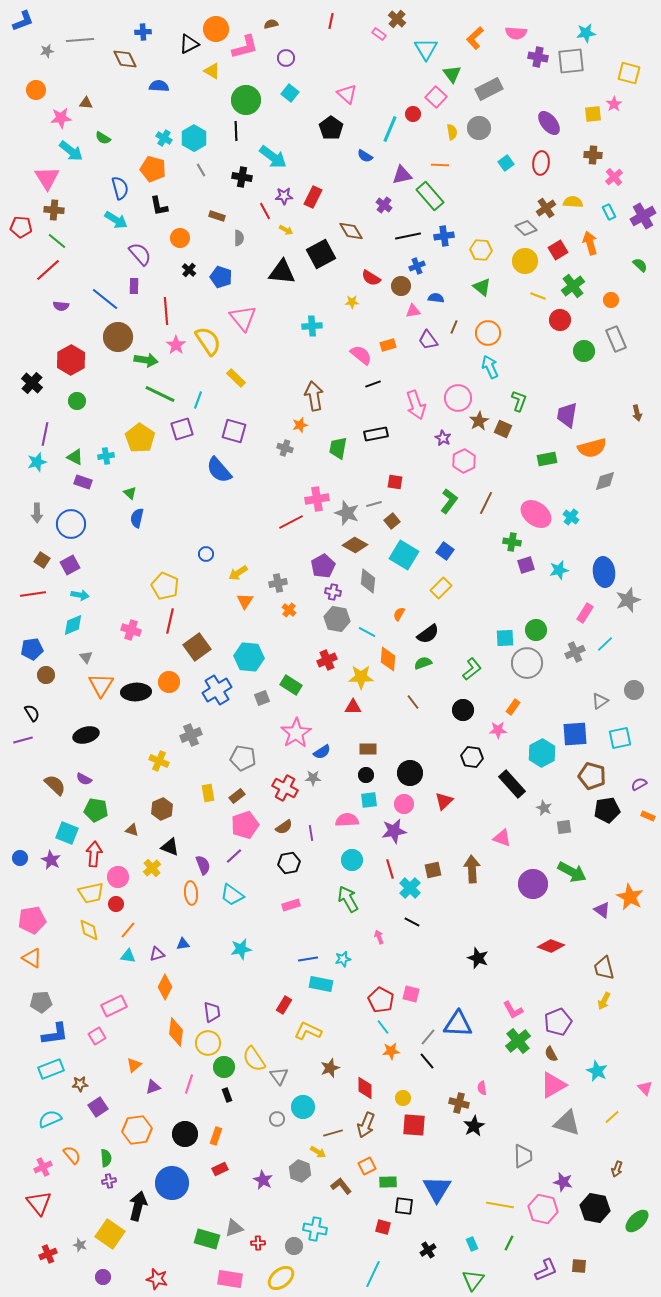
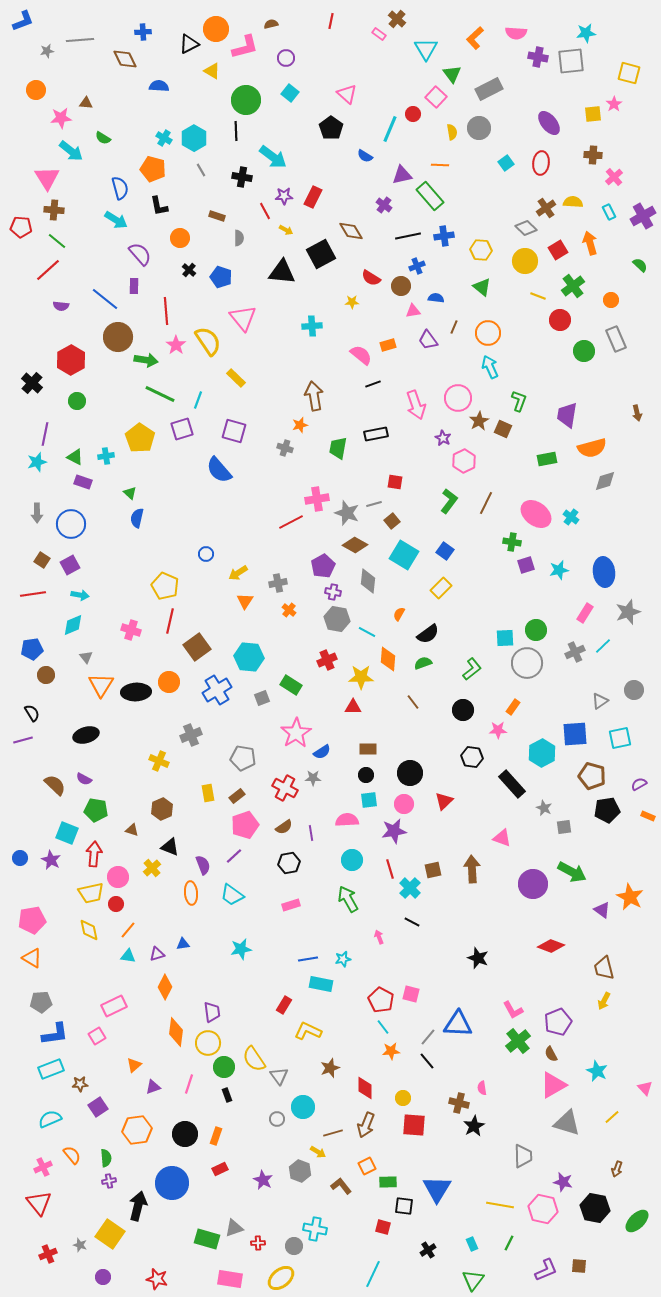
gray star at (628, 600): moved 12 px down
cyan line at (605, 644): moved 2 px left, 2 px down
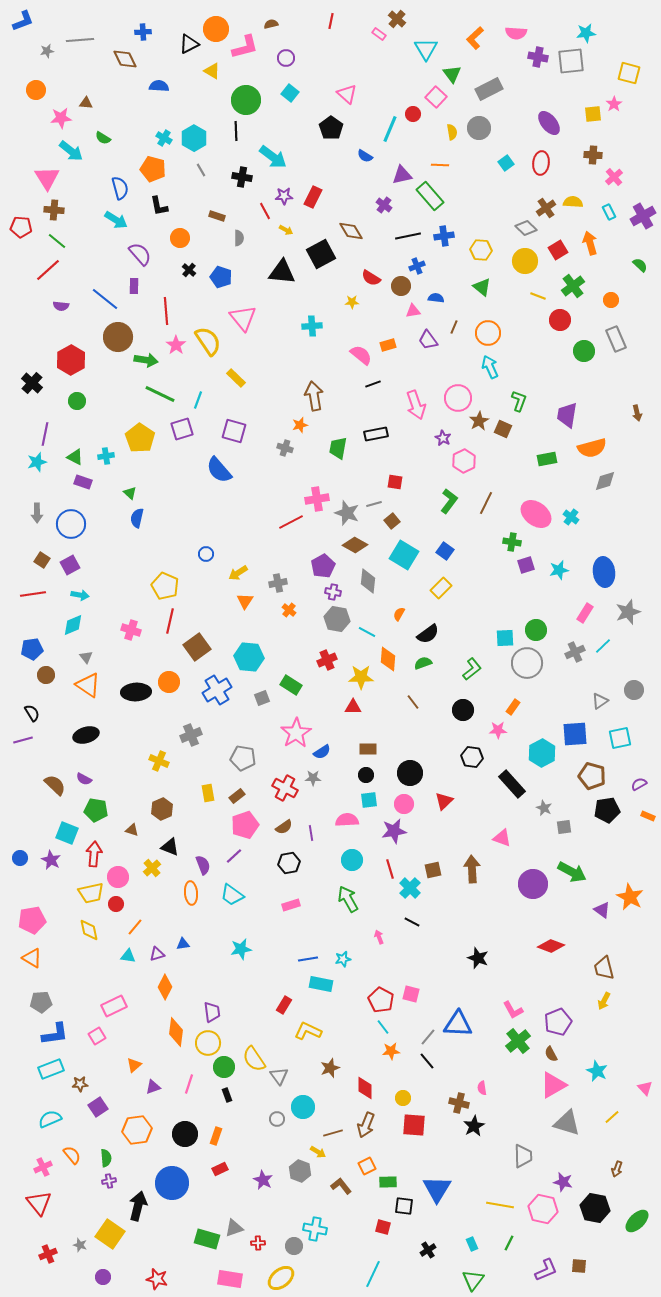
orange triangle at (101, 685): moved 13 px left; rotated 28 degrees counterclockwise
orange line at (128, 930): moved 7 px right, 3 px up
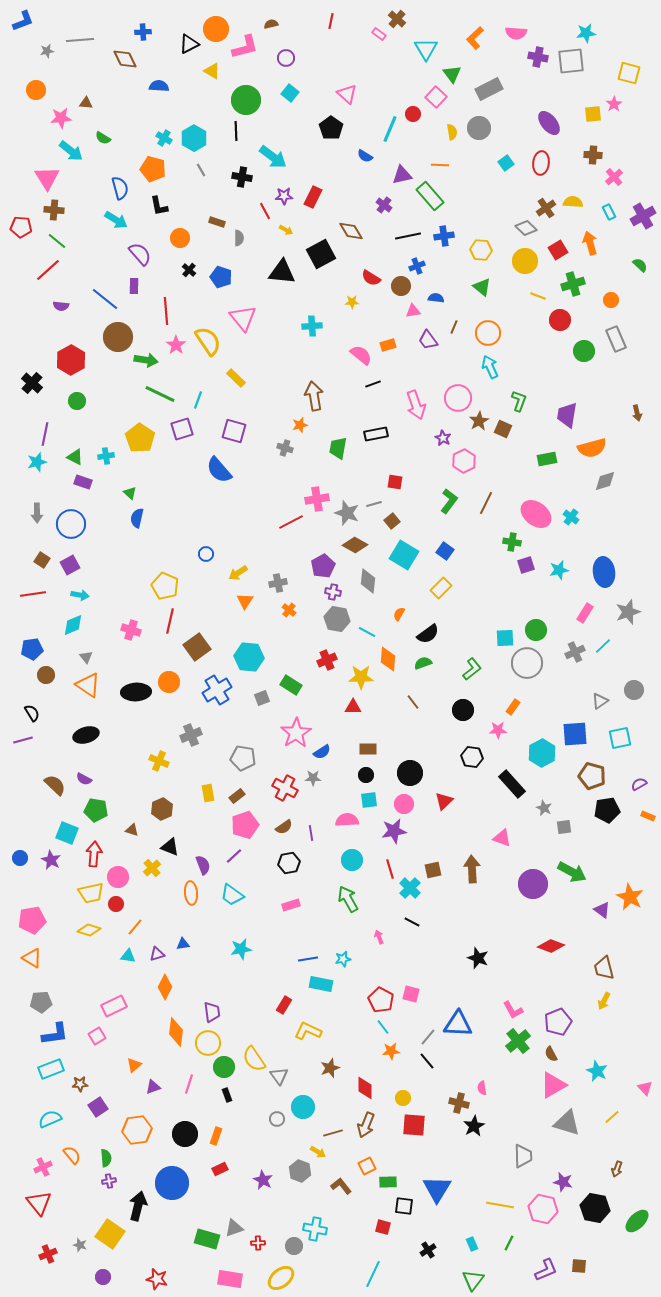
brown rectangle at (217, 216): moved 6 px down
green cross at (573, 286): moved 2 px up; rotated 20 degrees clockwise
yellow diamond at (89, 930): rotated 60 degrees counterclockwise
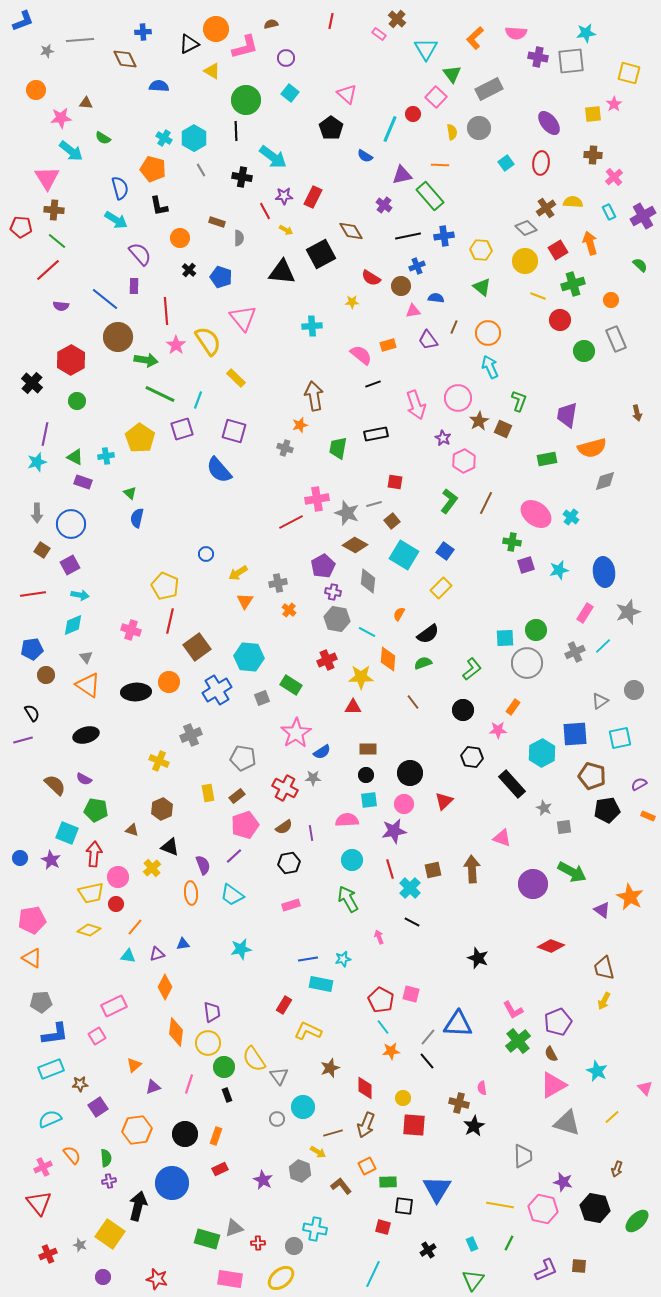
brown square at (42, 560): moved 10 px up
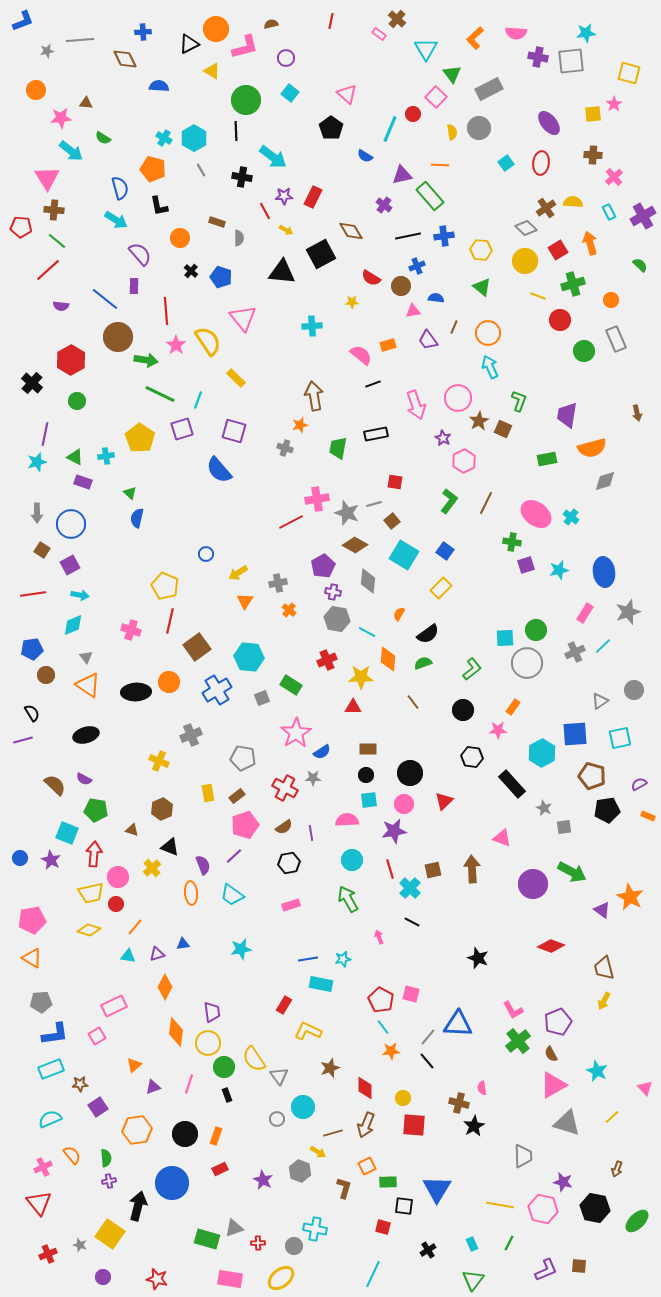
black cross at (189, 270): moved 2 px right, 1 px down
brown L-shape at (341, 1186): moved 3 px right, 2 px down; rotated 55 degrees clockwise
